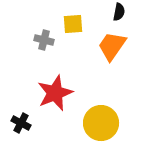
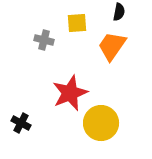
yellow square: moved 4 px right, 1 px up
red star: moved 15 px right
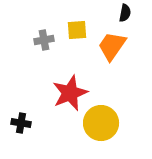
black semicircle: moved 6 px right, 1 px down
yellow square: moved 7 px down
gray cross: rotated 24 degrees counterclockwise
black cross: rotated 18 degrees counterclockwise
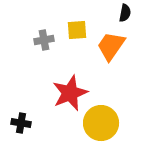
orange trapezoid: moved 1 px left
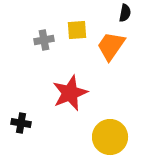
yellow circle: moved 9 px right, 14 px down
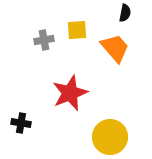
orange trapezoid: moved 4 px right, 2 px down; rotated 104 degrees clockwise
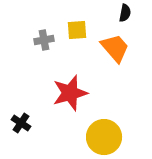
red star: rotated 6 degrees clockwise
black cross: rotated 24 degrees clockwise
yellow circle: moved 6 px left
